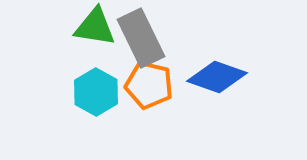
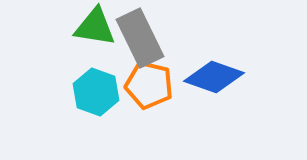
gray rectangle: moved 1 px left
blue diamond: moved 3 px left
cyan hexagon: rotated 9 degrees counterclockwise
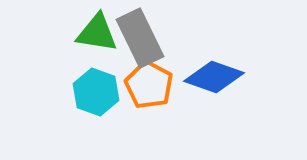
green triangle: moved 2 px right, 6 px down
orange pentagon: rotated 15 degrees clockwise
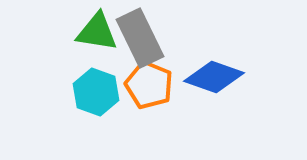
green triangle: moved 1 px up
orange pentagon: rotated 6 degrees counterclockwise
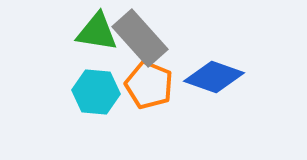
gray rectangle: rotated 16 degrees counterclockwise
cyan hexagon: rotated 15 degrees counterclockwise
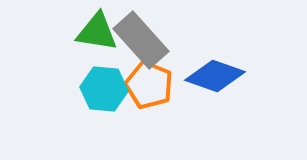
gray rectangle: moved 1 px right, 2 px down
blue diamond: moved 1 px right, 1 px up
cyan hexagon: moved 8 px right, 3 px up
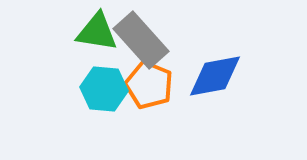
blue diamond: rotated 30 degrees counterclockwise
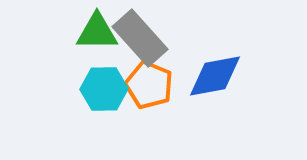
green triangle: rotated 9 degrees counterclockwise
gray rectangle: moved 1 px left, 2 px up
cyan hexagon: rotated 6 degrees counterclockwise
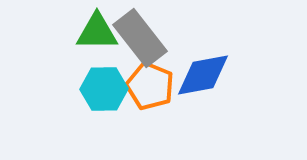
gray rectangle: rotated 4 degrees clockwise
blue diamond: moved 12 px left, 1 px up
orange pentagon: moved 1 px right, 1 px down
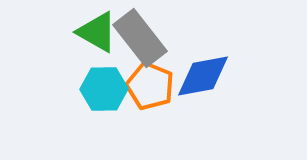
green triangle: rotated 30 degrees clockwise
blue diamond: moved 1 px down
